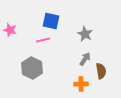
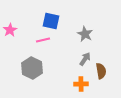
pink star: rotated 24 degrees clockwise
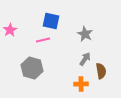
gray hexagon: rotated 10 degrees counterclockwise
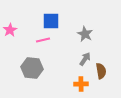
blue square: rotated 12 degrees counterclockwise
gray hexagon: rotated 10 degrees counterclockwise
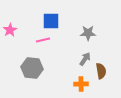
gray star: moved 3 px right, 1 px up; rotated 28 degrees counterclockwise
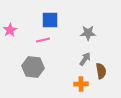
blue square: moved 1 px left, 1 px up
gray hexagon: moved 1 px right, 1 px up
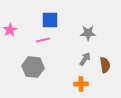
brown semicircle: moved 4 px right, 6 px up
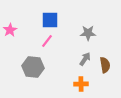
pink line: moved 4 px right, 1 px down; rotated 40 degrees counterclockwise
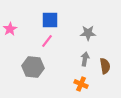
pink star: moved 1 px up
gray arrow: rotated 24 degrees counterclockwise
brown semicircle: moved 1 px down
orange cross: rotated 24 degrees clockwise
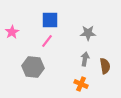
pink star: moved 2 px right, 3 px down
